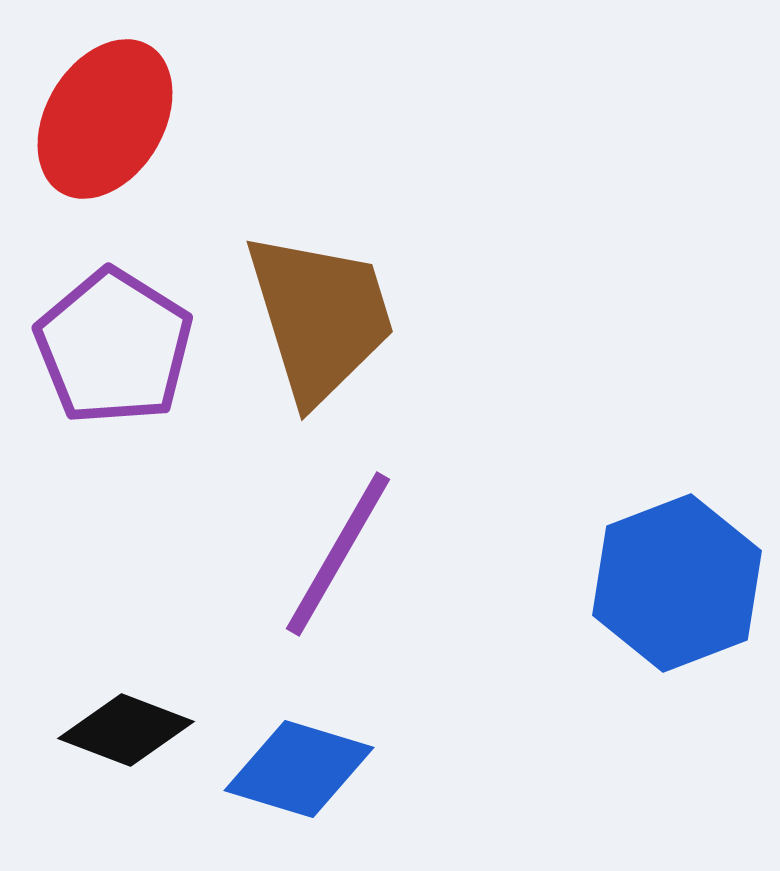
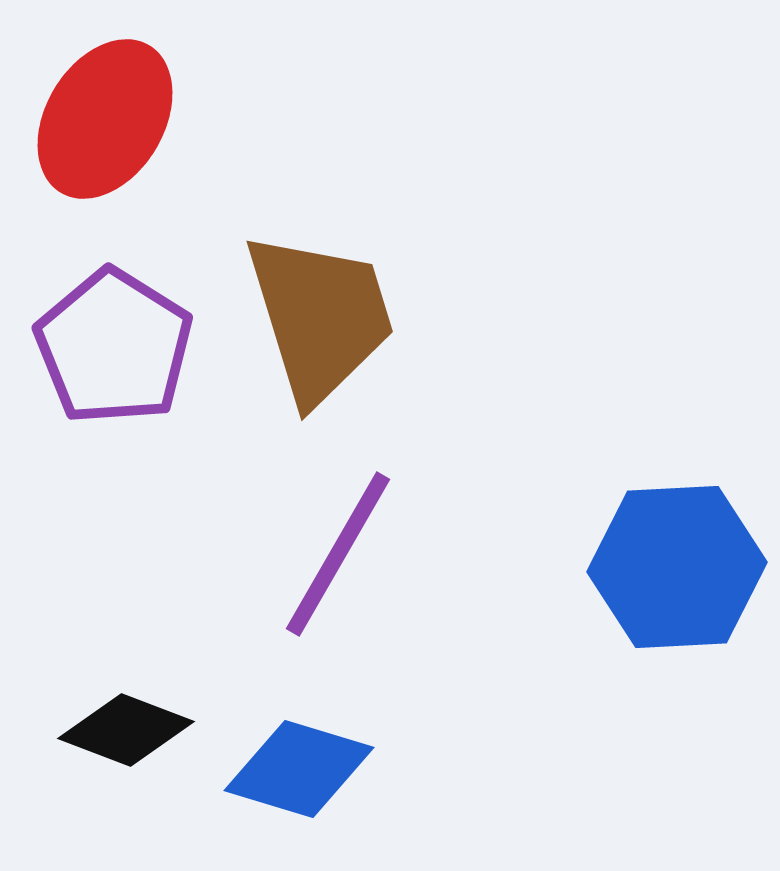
blue hexagon: moved 16 px up; rotated 18 degrees clockwise
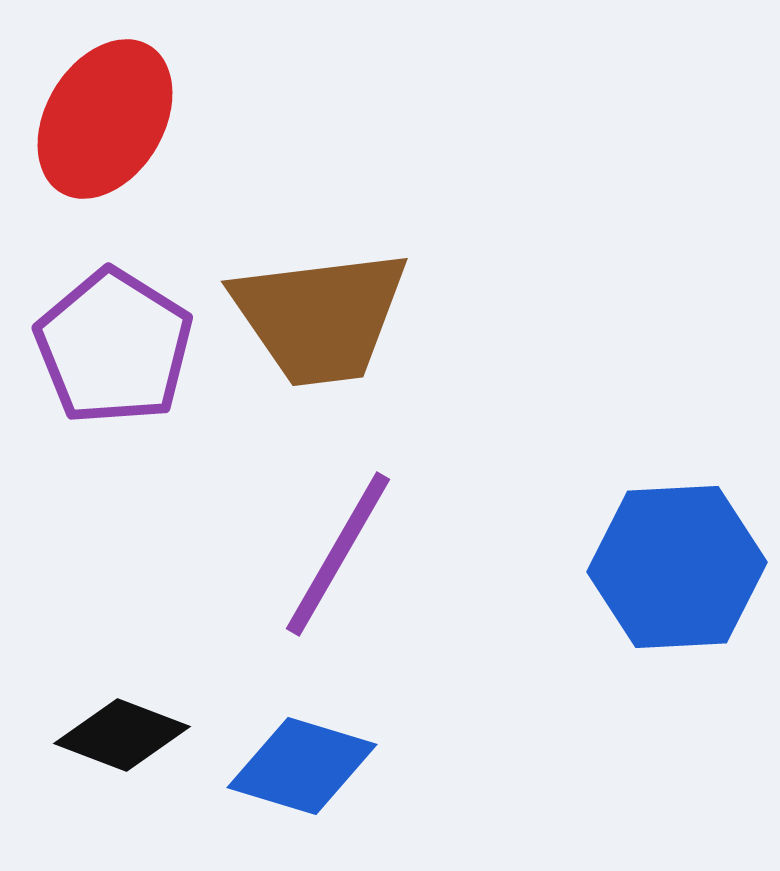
brown trapezoid: rotated 100 degrees clockwise
black diamond: moved 4 px left, 5 px down
blue diamond: moved 3 px right, 3 px up
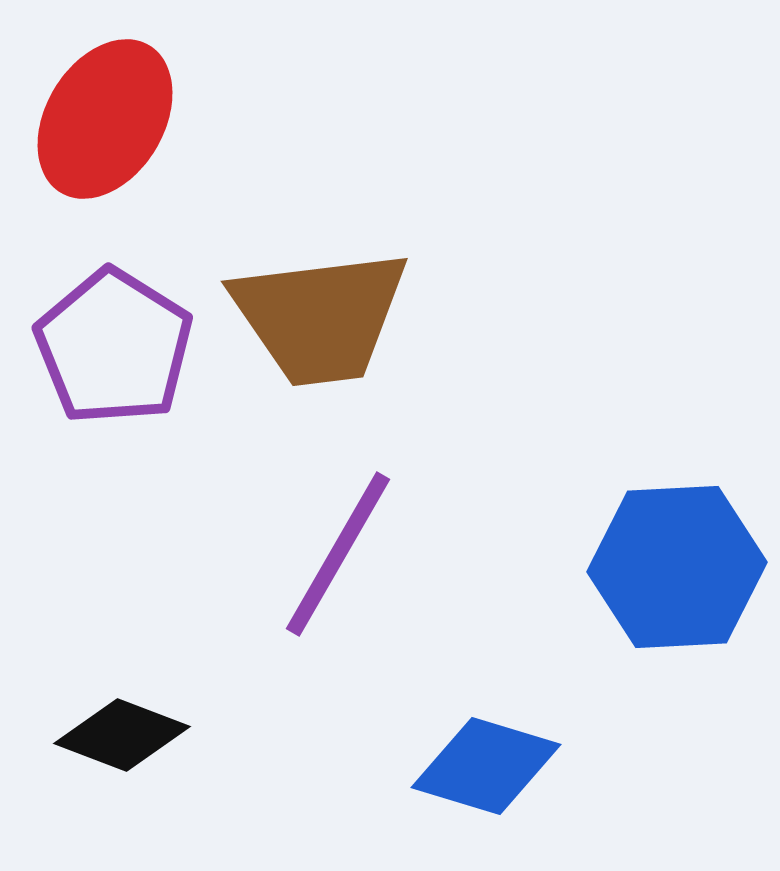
blue diamond: moved 184 px right
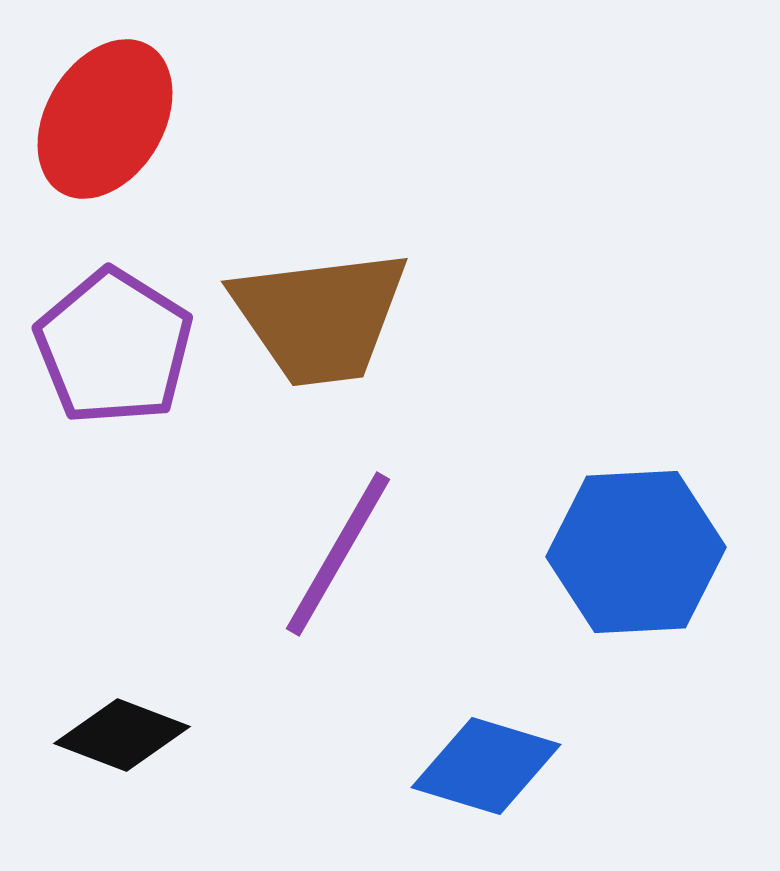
blue hexagon: moved 41 px left, 15 px up
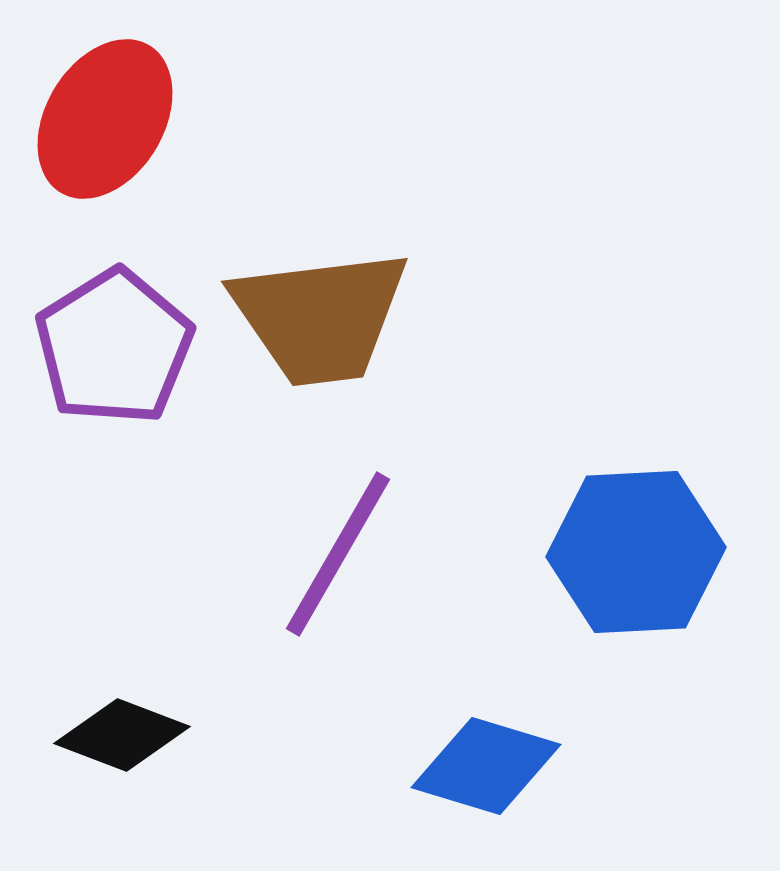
purple pentagon: rotated 8 degrees clockwise
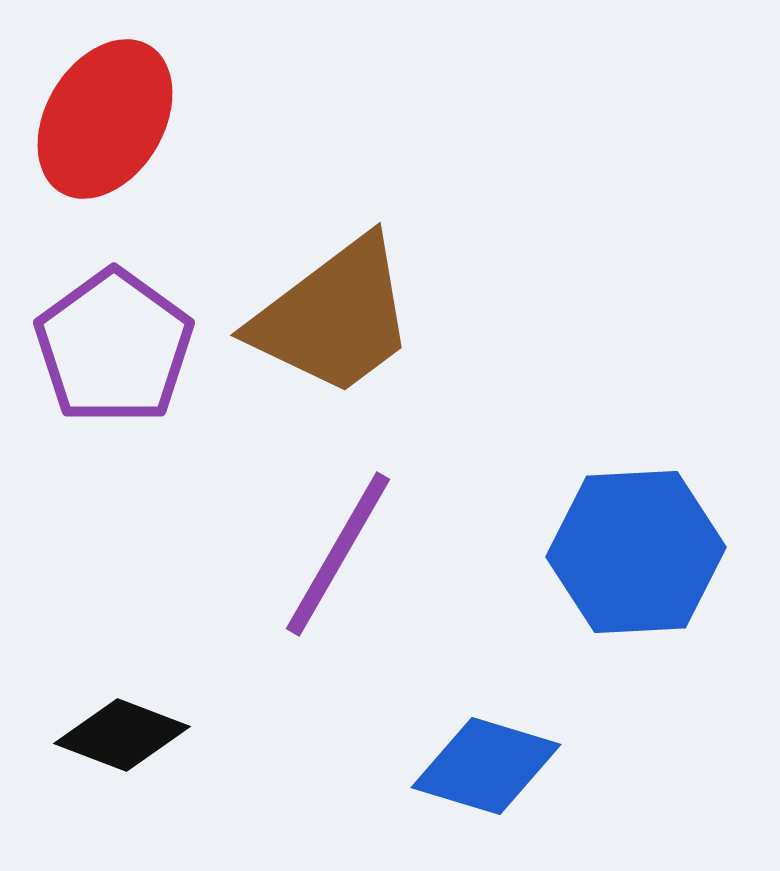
brown trapezoid: moved 14 px right; rotated 30 degrees counterclockwise
purple pentagon: rotated 4 degrees counterclockwise
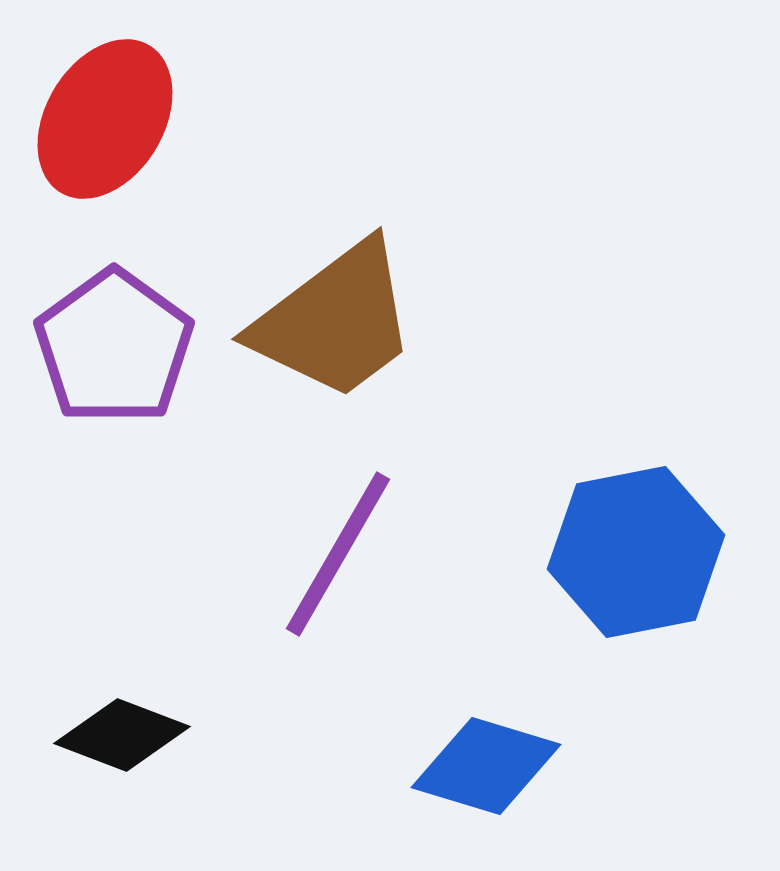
brown trapezoid: moved 1 px right, 4 px down
blue hexagon: rotated 8 degrees counterclockwise
